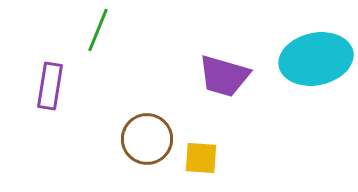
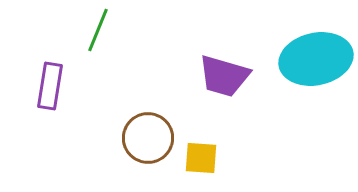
brown circle: moved 1 px right, 1 px up
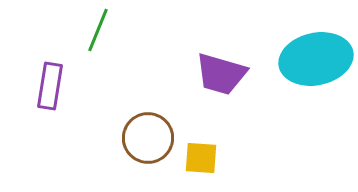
purple trapezoid: moved 3 px left, 2 px up
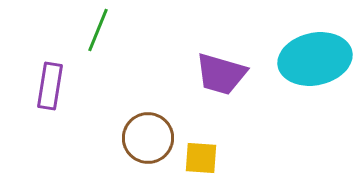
cyan ellipse: moved 1 px left
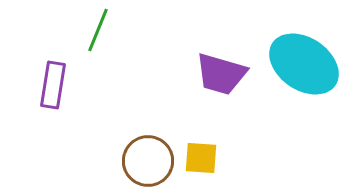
cyan ellipse: moved 11 px left, 5 px down; rotated 46 degrees clockwise
purple rectangle: moved 3 px right, 1 px up
brown circle: moved 23 px down
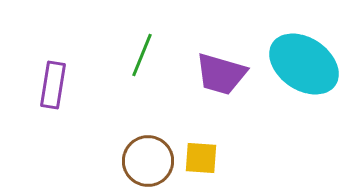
green line: moved 44 px right, 25 px down
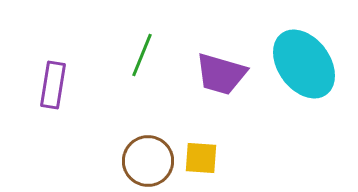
cyan ellipse: rotated 20 degrees clockwise
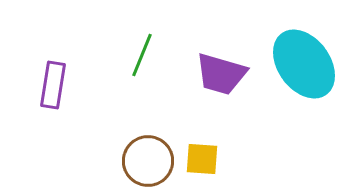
yellow square: moved 1 px right, 1 px down
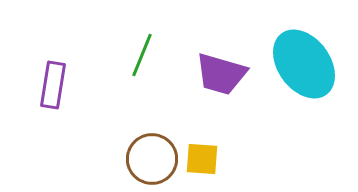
brown circle: moved 4 px right, 2 px up
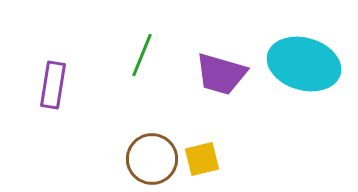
cyan ellipse: rotated 38 degrees counterclockwise
yellow square: rotated 18 degrees counterclockwise
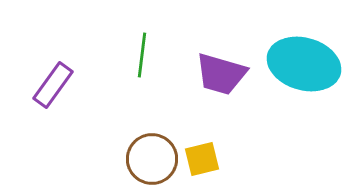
green line: rotated 15 degrees counterclockwise
purple rectangle: rotated 27 degrees clockwise
